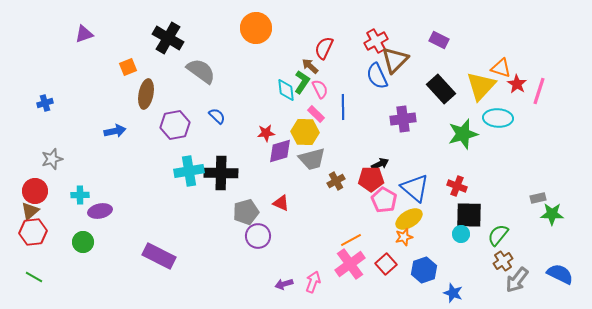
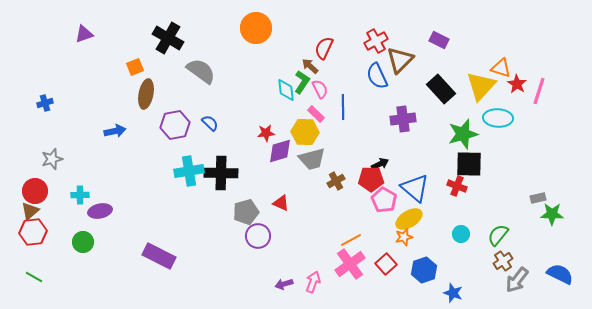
brown triangle at (395, 60): moved 5 px right
orange square at (128, 67): moved 7 px right
blue semicircle at (217, 116): moved 7 px left, 7 px down
black square at (469, 215): moved 51 px up
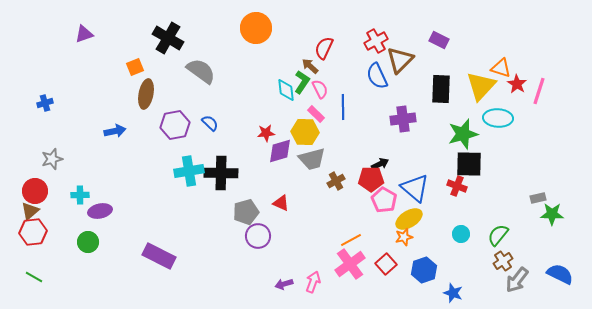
black rectangle at (441, 89): rotated 44 degrees clockwise
green circle at (83, 242): moved 5 px right
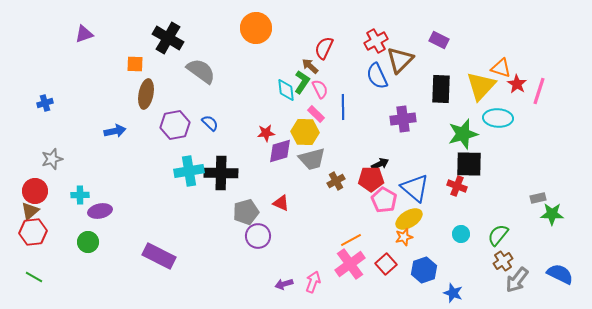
orange square at (135, 67): moved 3 px up; rotated 24 degrees clockwise
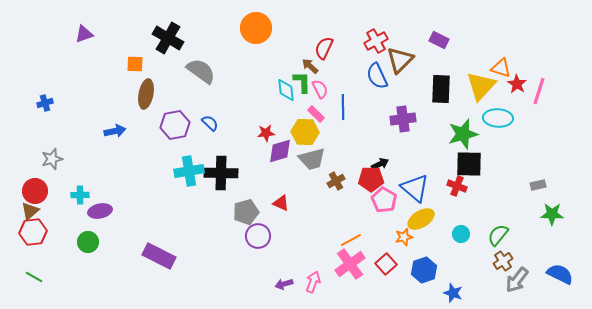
green L-shape at (302, 82): rotated 35 degrees counterclockwise
gray rectangle at (538, 198): moved 13 px up
yellow ellipse at (409, 219): moved 12 px right
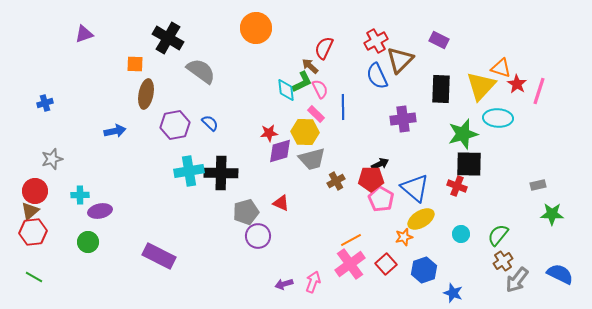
green L-shape at (302, 82): rotated 65 degrees clockwise
red star at (266, 133): moved 3 px right
pink pentagon at (384, 200): moved 3 px left, 1 px up
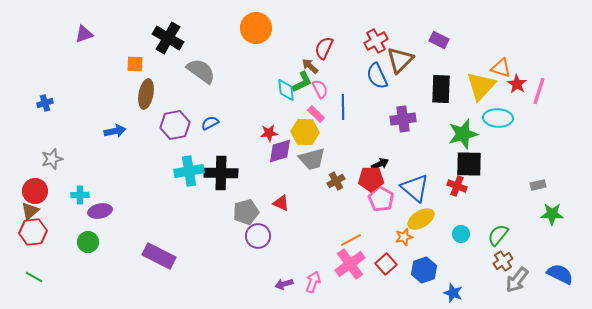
blue semicircle at (210, 123): rotated 72 degrees counterclockwise
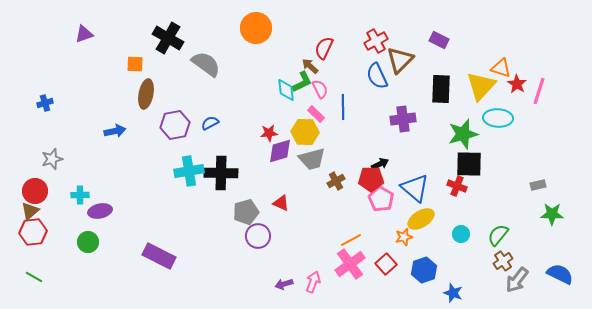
gray semicircle at (201, 71): moved 5 px right, 7 px up
